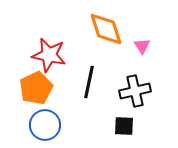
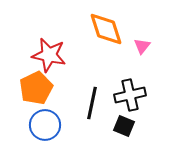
pink triangle: rotated 12 degrees clockwise
black line: moved 3 px right, 21 px down
black cross: moved 5 px left, 4 px down
black square: rotated 20 degrees clockwise
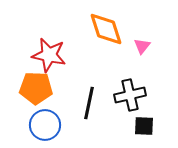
orange pentagon: rotated 28 degrees clockwise
black line: moved 3 px left
black square: moved 20 px right; rotated 20 degrees counterclockwise
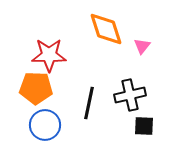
red star: rotated 12 degrees counterclockwise
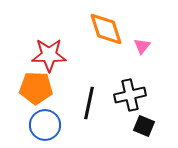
black square: rotated 20 degrees clockwise
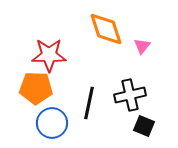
blue circle: moved 7 px right, 2 px up
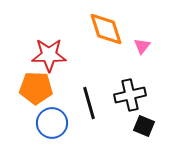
black line: rotated 28 degrees counterclockwise
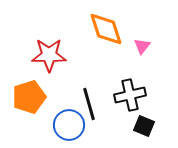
orange pentagon: moved 7 px left, 9 px down; rotated 20 degrees counterclockwise
black line: moved 1 px down
blue circle: moved 17 px right, 2 px down
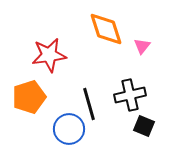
red star: rotated 8 degrees counterclockwise
blue circle: moved 4 px down
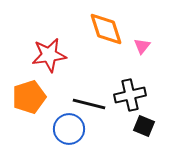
black line: rotated 60 degrees counterclockwise
